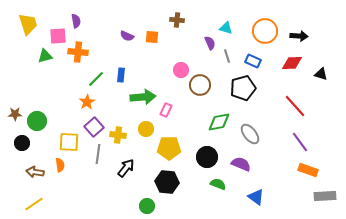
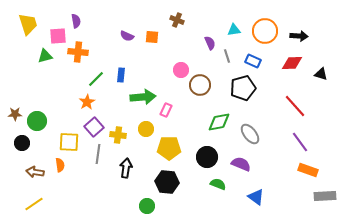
brown cross at (177, 20): rotated 16 degrees clockwise
cyan triangle at (226, 28): moved 8 px right, 2 px down; rotated 24 degrees counterclockwise
black arrow at (126, 168): rotated 30 degrees counterclockwise
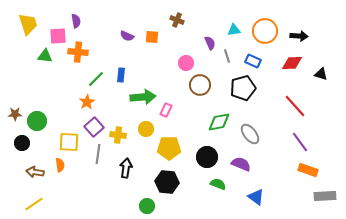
green triangle at (45, 56): rotated 21 degrees clockwise
pink circle at (181, 70): moved 5 px right, 7 px up
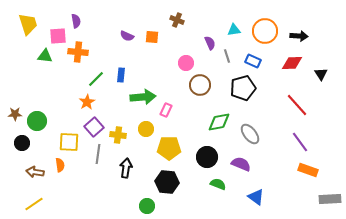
black triangle at (321, 74): rotated 40 degrees clockwise
red line at (295, 106): moved 2 px right, 1 px up
gray rectangle at (325, 196): moved 5 px right, 3 px down
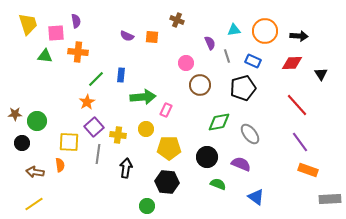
pink square at (58, 36): moved 2 px left, 3 px up
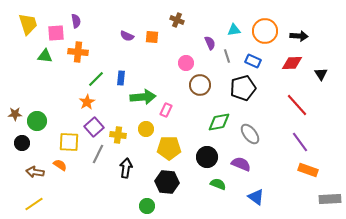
blue rectangle at (121, 75): moved 3 px down
gray line at (98, 154): rotated 18 degrees clockwise
orange semicircle at (60, 165): rotated 48 degrees counterclockwise
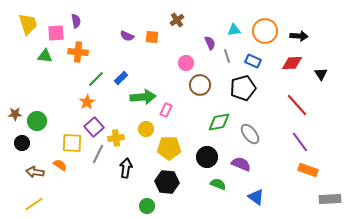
brown cross at (177, 20): rotated 32 degrees clockwise
blue rectangle at (121, 78): rotated 40 degrees clockwise
yellow cross at (118, 135): moved 2 px left, 3 px down; rotated 14 degrees counterclockwise
yellow square at (69, 142): moved 3 px right, 1 px down
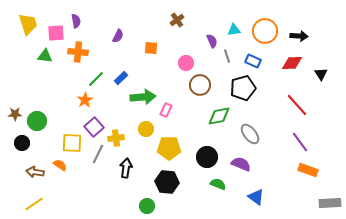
purple semicircle at (127, 36): moved 9 px left; rotated 88 degrees counterclockwise
orange square at (152, 37): moved 1 px left, 11 px down
purple semicircle at (210, 43): moved 2 px right, 2 px up
orange star at (87, 102): moved 2 px left, 2 px up
green diamond at (219, 122): moved 6 px up
gray rectangle at (330, 199): moved 4 px down
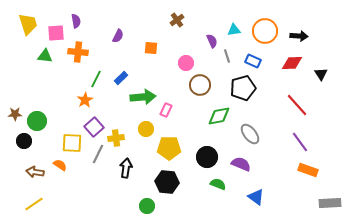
green line at (96, 79): rotated 18 degrees counterclockwise
black circle at (22, 143): moved 2 px right, 2 px up
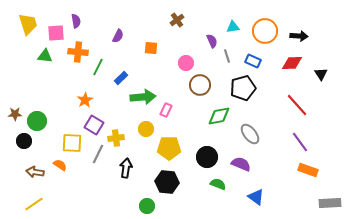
cyan triangle at (234, 30): moved 1 px left, 3 px up
green line at (96, 79): moved 2 px right, 12 px up
purple square at (94, 127): moved 2 px up; rotated 18 degrees counterclockwise
